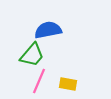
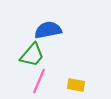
yellow rectangle: moved 8 px right, 1 px down
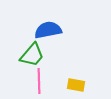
pink line: rotated 25 degrees counterclockwise
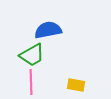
green trapezoid: rotated 20 degrees clockwise
pink line: moved 8 px left, 1 px down
